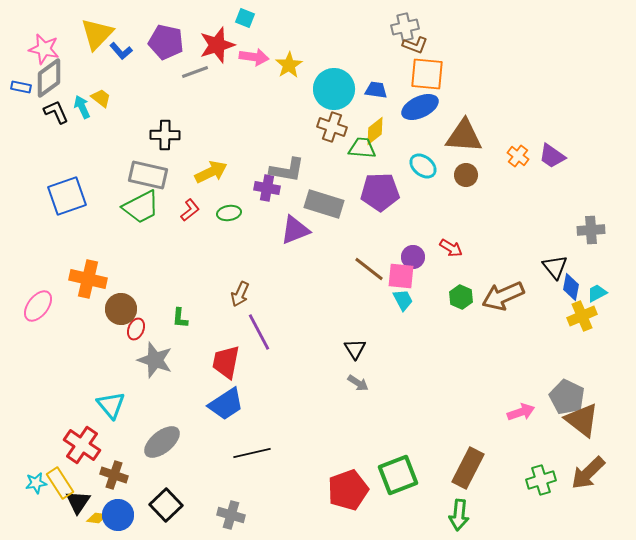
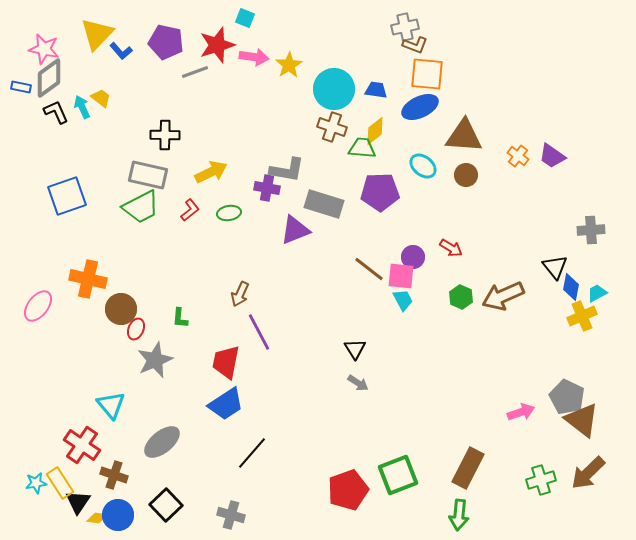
gray star at (155, 360): rotated 30 degrees clockwise
black line at (252, 453): rotated 36 degrees counterclockwise
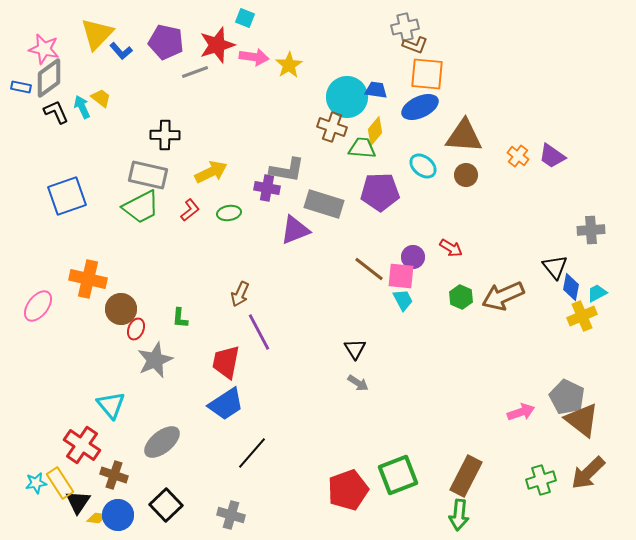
cyan circle at (334, 89): moved 13 px right, 8 px down
yellow diamond at (375, 131): rotated 12 degrees counterclockwise
brown rectangle at (468, 468): moved 2 px left, 8 px down
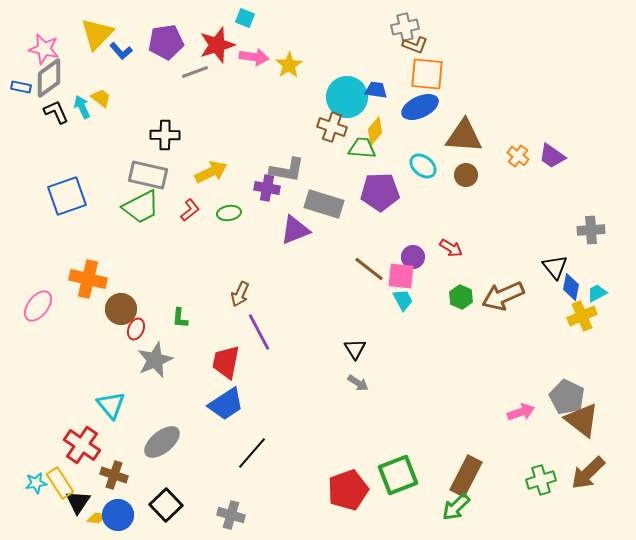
purple pentagon at (166, 42): rotated 20 degrees counterclockwise
green arrow at (459, 515): moved 3 px left, 8 px up; rotated 40 degrees clockwise
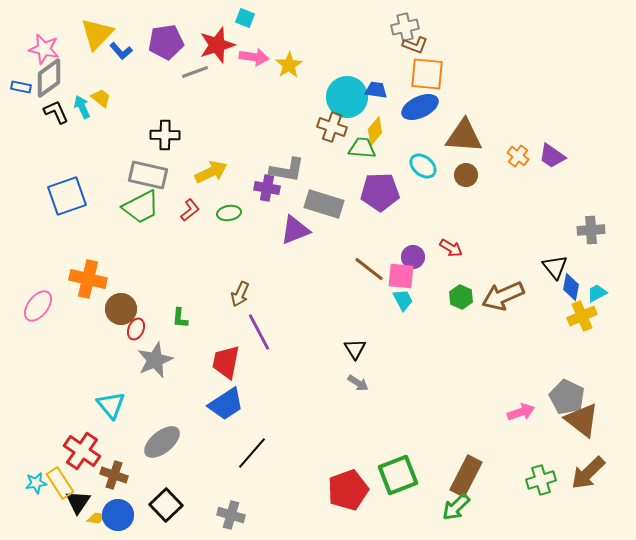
red cross at (82, 445): moved 6 px down
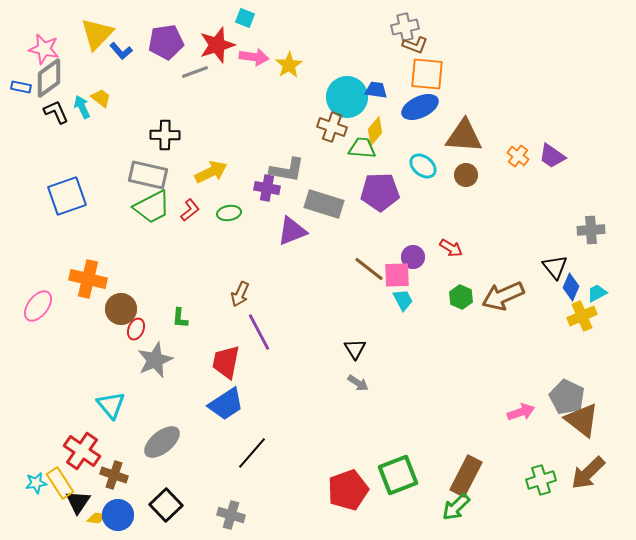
green trapezoid at (141, 207): moved 11 px right
purple triangle at (295, 230): moved 3 px left, 1 px down
pink square at (401, 276): moved 4 px left, 1 px up; rotated 8 degrees counterclockwise
blue diamond at (571, 287): rotated 12 degrees clockwise
